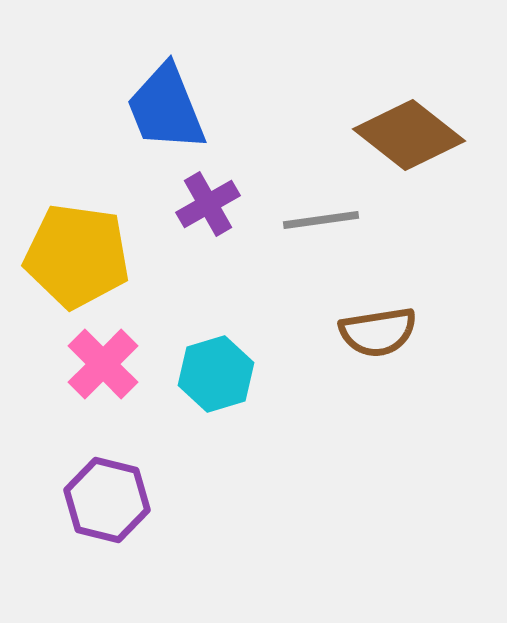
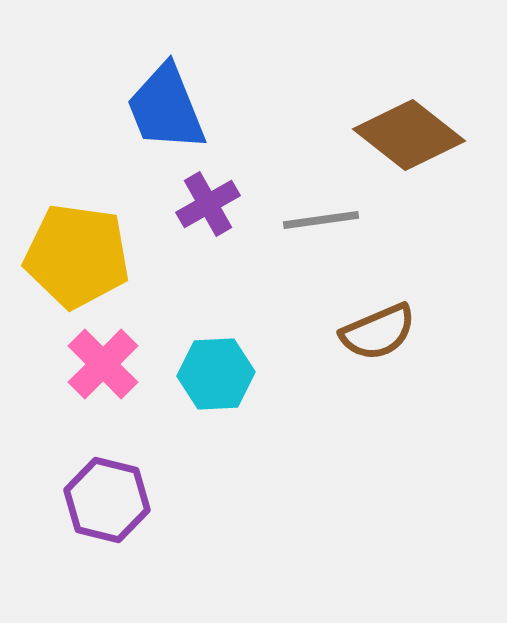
brown semicircle: rotated 14 degrees counterclockwise
cyan hexagon: rotated 14 degrees clockwise
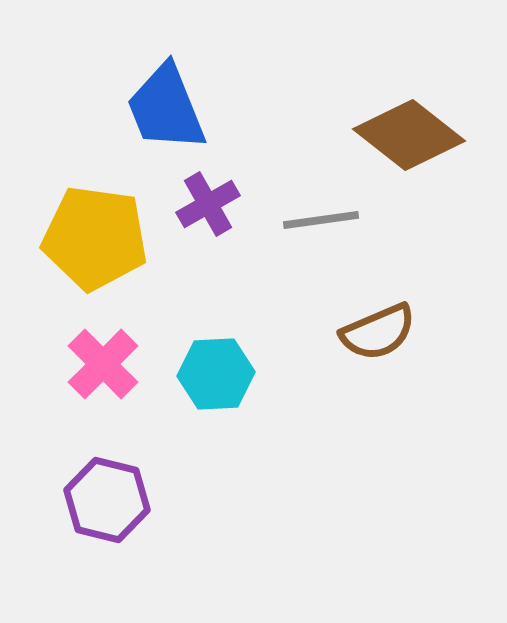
yellow pentagon: moved 18 px right, 18 px up
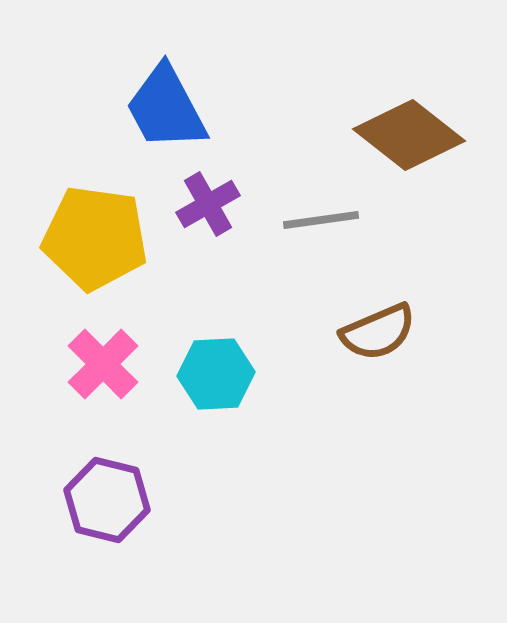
blue trapezoid: rotated 6 degrees counterclockwise
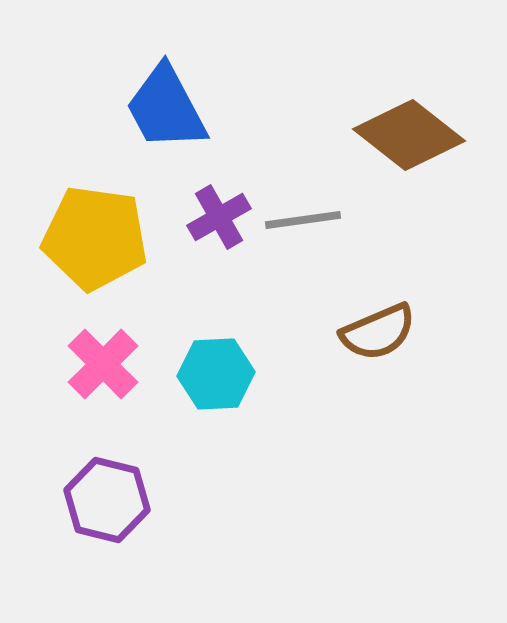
purple cross: moved 11 px right, 13 px down
gray line: moved 18 px left
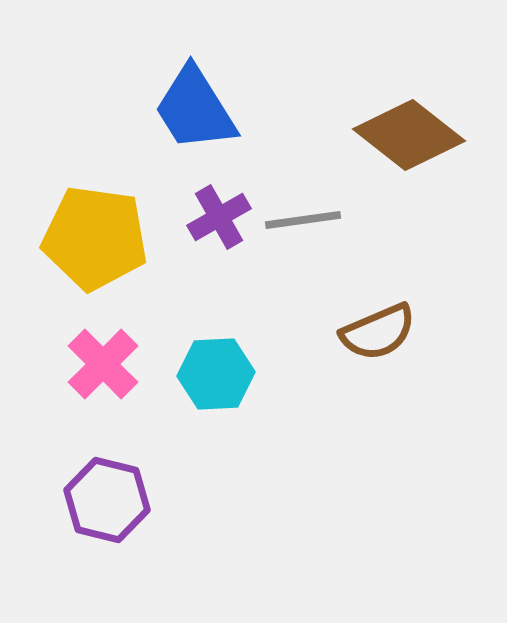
blue trapezoid: moved 29 px right, 1 px down; rotated 4 degrees counterclockwise
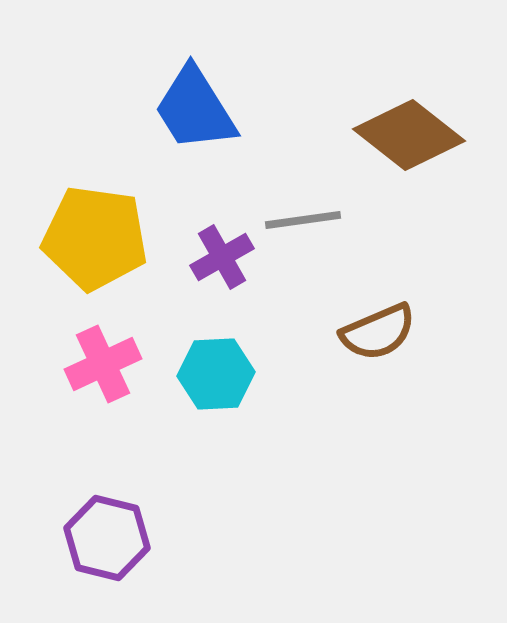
purple cross: moved 3 px right, 40 px down
pink cross: rotated 20 degrees clockwise
purple hexagon: moved 38 px down
